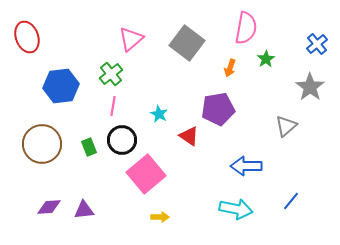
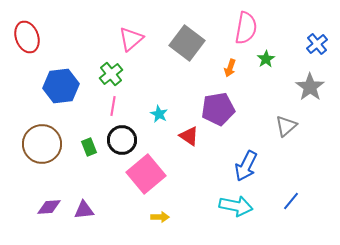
blue arrow: rotated 64 degrees counterclockwise
cyan arrow: moved 3 px up
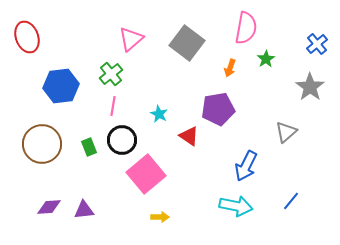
gray triangle: moved 6 px down
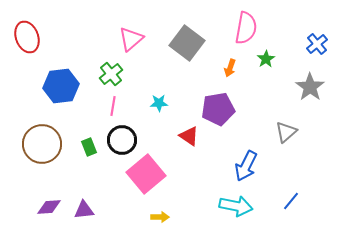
cyan star: moved 11 px up; rotated 30 degrees counterclockwise
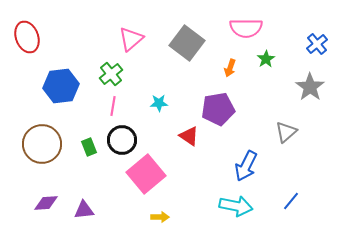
pink semicircle: rotated 80 degrees clockwise
purple diamond: moved 3 px left, 4 px up
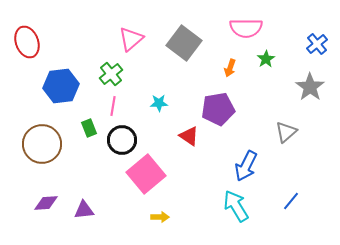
red ellipse: moved 5 px down
gray square: moved 3 px left
green rectangle: moved 19 px up
cyan arrow: rotated 132 degrees counterclockwise
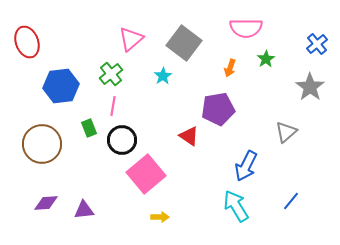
cyan star: moved 4 px right, 27 px up; rotated 30 degrees counterclockwise
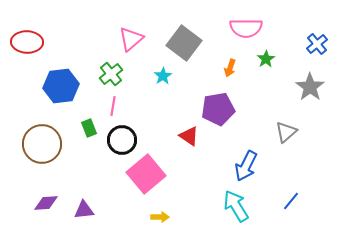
red ellipse: rotated 68 degrees counterclockwise
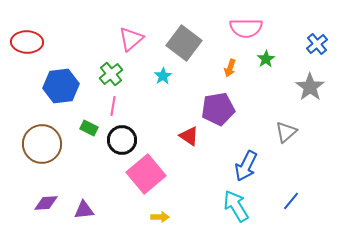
green rectangle: rotated 42 degrees counterclockwise
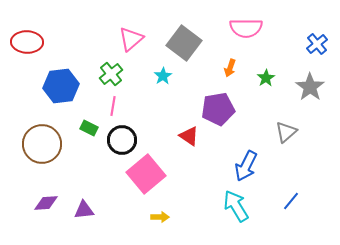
green star: moved 19 px down
